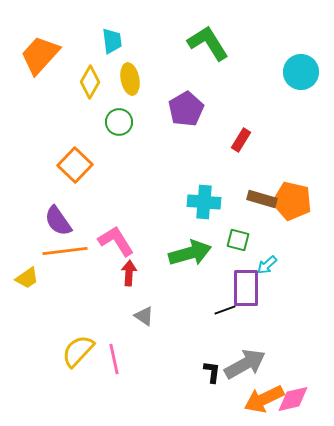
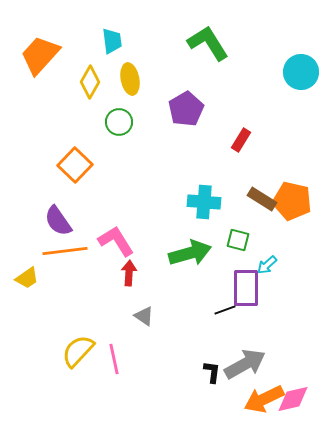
brown rectangle: rotated 16 degrees clockwise
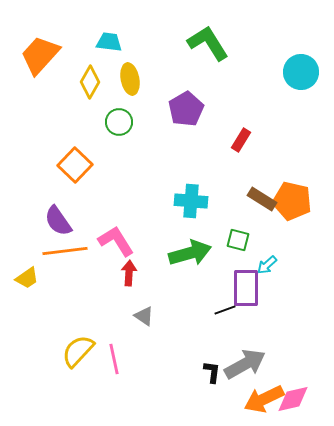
cyan trapezoid: moved 3 px left, 1 px down; rotated 76 degrees counterclockwise
cyan cross: moved 13 px left, 1 px up
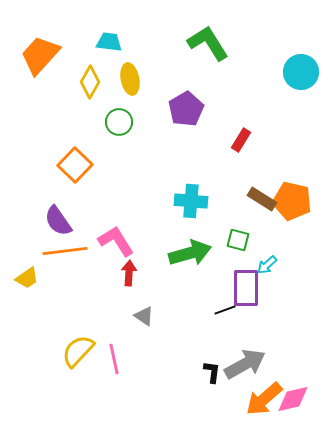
orange arrow: rotated 15 degrees counterclockwise
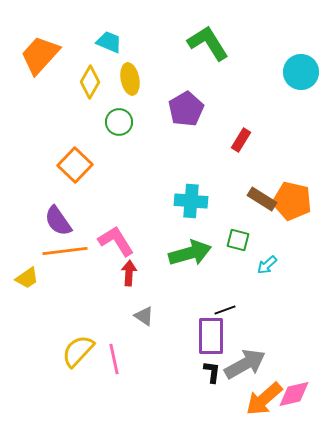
cyan trapezoid: rotated 16 degrees clockwise
purple rectangle: moved 35 px left, 48 px down
pink diamond: moved 1 px right, 5 px up
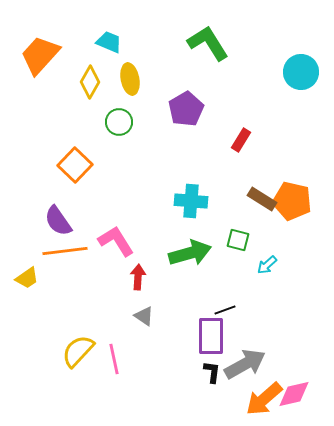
red arrow: moved 9 px right, 4 px down
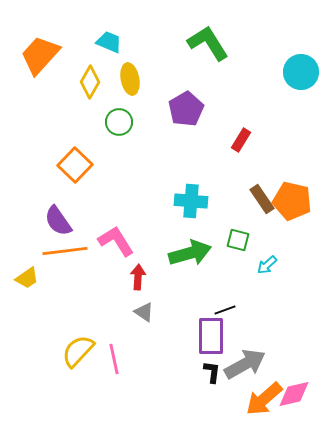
brown rectangle: rotated 24 degrees clockwise
gray triangle: moved 4 px up
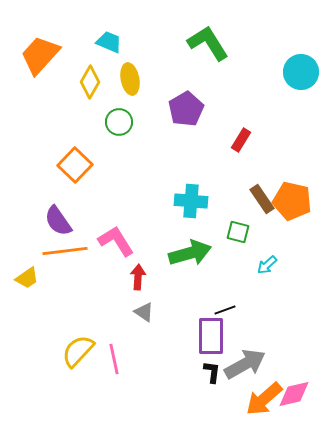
green square: moved 8 px up
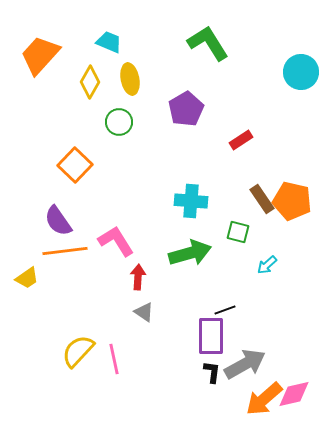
red rectangle: rotated 25 degrees clockwise
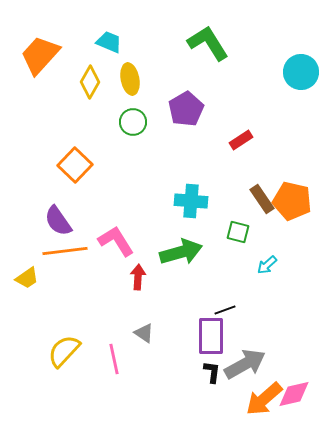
green circle: moved 14 px right
green arrow: moved 9 px left, 1 px up
gray triangle: moved 21 px down
yellow semicircle: moved 14 px left
